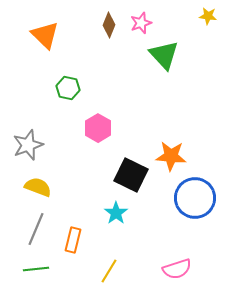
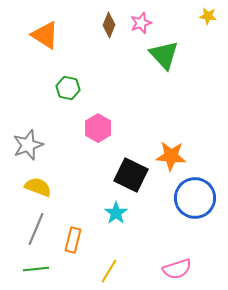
orange triangle: rotated 12 degrees counterclockwise
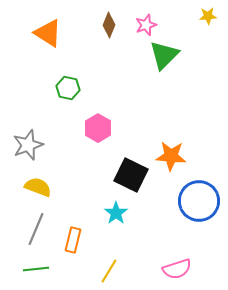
yellow star: rotated 12 degrees counterclockwise
pink star: moved 5 px right, 2 px down
orange triangle: moved 3 px right, 2 px up
green triangle: rotated 28 degrees clockwise
blue circle: moved 4 px right, 3 px down
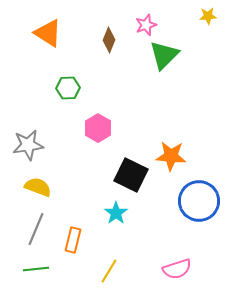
brown diamond: moved 15 px down
green hexagon: rotated 15 degrees counterclockwise
gray star: rotated 12 degrees clockwise
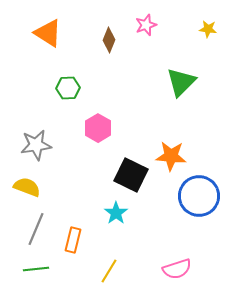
yellow star: moved 13 px down; rotated 12 degrees clockwise
green triangle: moved 17 px right, 27 px down
gray star: moved 8 px right
yellow semicircle: moved 11 px left
blue circle: moved 5 px up
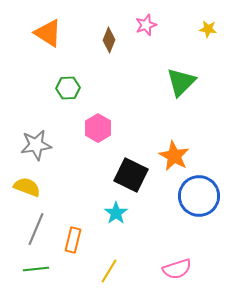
orange star: moved 3 px right; rotated 24 degrees clockwise
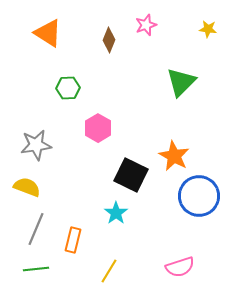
pink semicircle: moved 3 px right, 2 px up
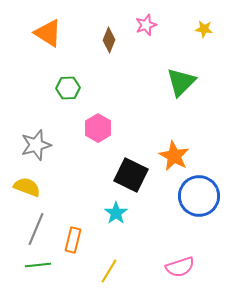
yellow star: moved 4 px left
gray star: rotated 8 degrees counterclockwise
green line: moved 2 px right, 4 px up
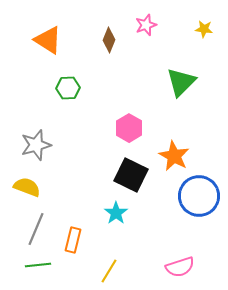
orange triangle: moved 7 px down
pink hexagon: moved 31 px right
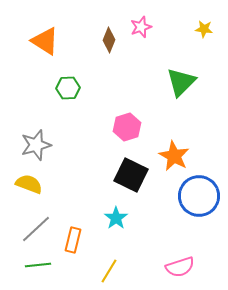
pink star: moved 5 px left, 2 px down
orange triangle: moved 3 px left, 1 px down
pink hexagon: moved 2 px left, 1 px up; rotated 12 degrees clockwise
yellow semicircle: moved 2 px right, 3 px up
cyan star: moved 5 px down
gray line: rotated 24 degrees clockwise
